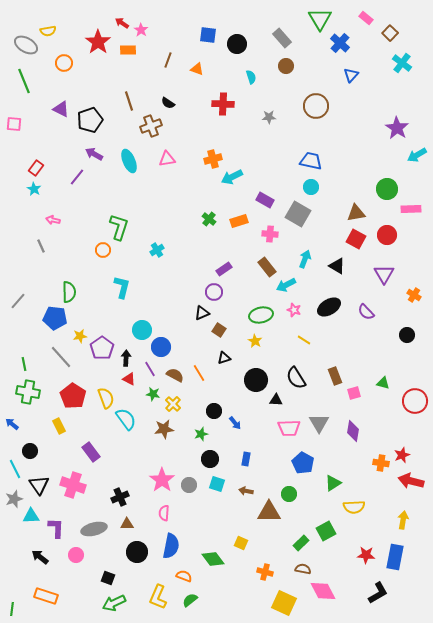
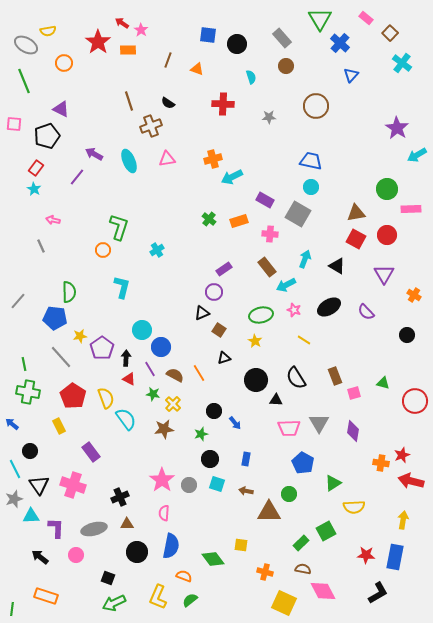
black pentagon at (90, 120): moved 43 px left, 16 px down
yellow square at (241, 543): moved 2 px down; rotated 16 degrees counterclockwise
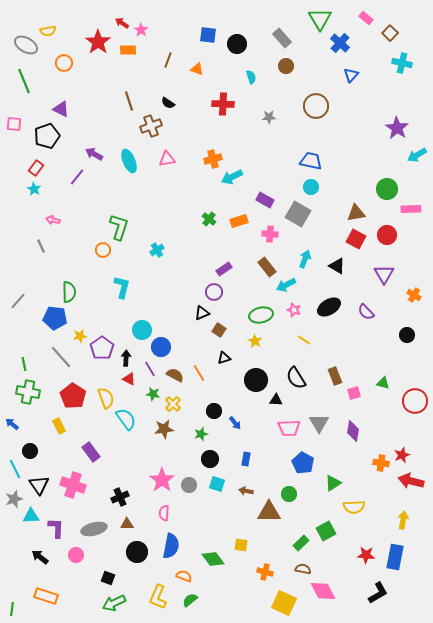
cyan cross at (402, 63): rotated 24 degrees counterclockwise
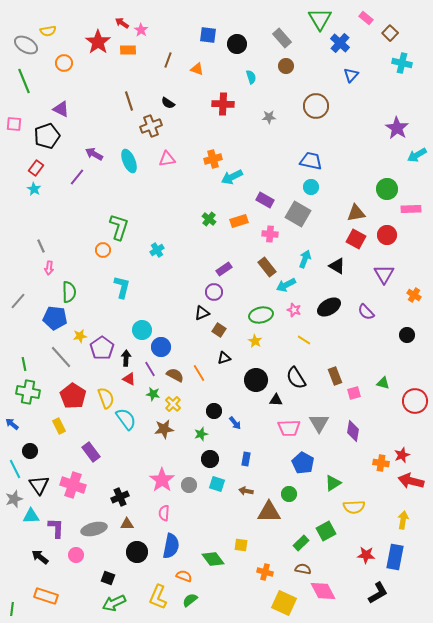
pink arrow at (53, 220): moved 4 px left, 48 px down; rotated 96 degrees counterclockwise
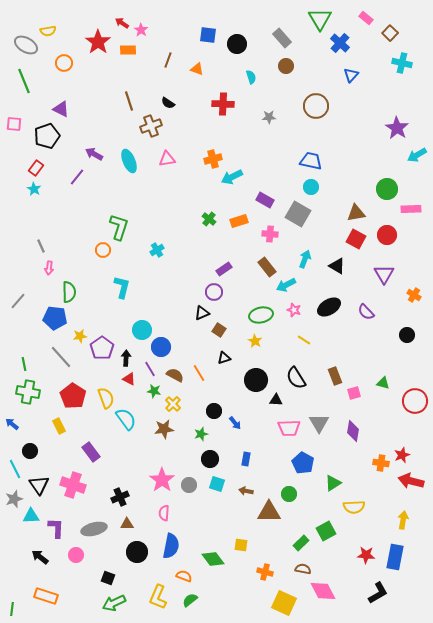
green star at (153, 394): moved 1 px right, 3 px up
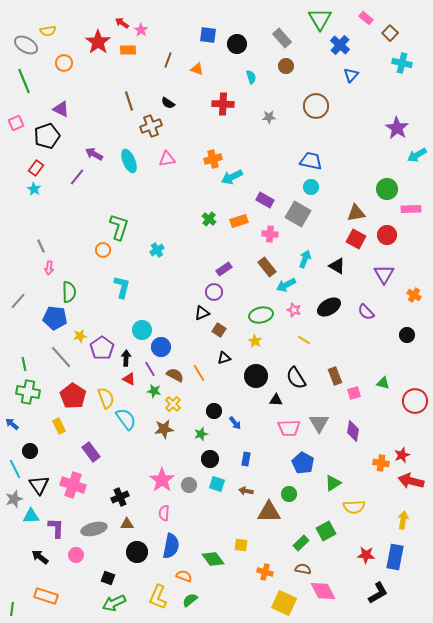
blue cross at (340, 43): moved 2 px down
pink square at (14, 124): moved 2 px right, 1 px up; rotated 28 degrees counterclockwise
black circle at (256, 380): moved 4 px up
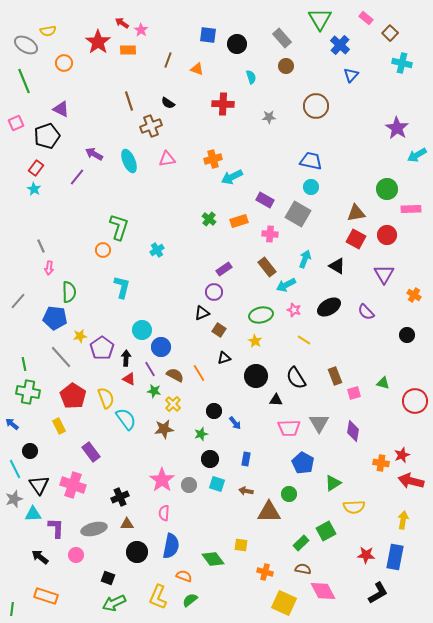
cyan triangle at (31, 516): moved 2 px right, 2 px up
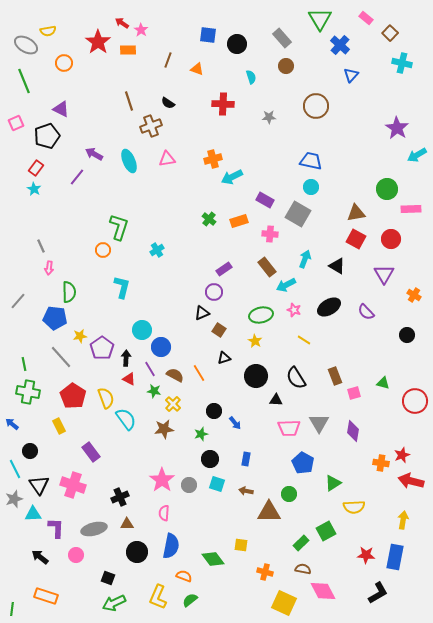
red circle at (387, 235): moved 4 px right, 4 px down
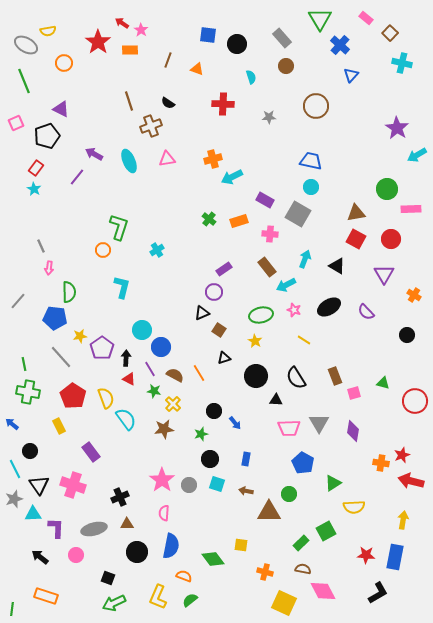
orange rectangle at (128, 50): moved 2 px right
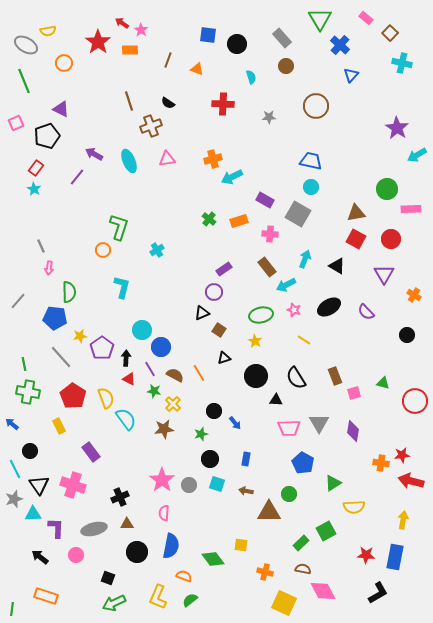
red star at (402, 455): rotated 14 degrees clockwise
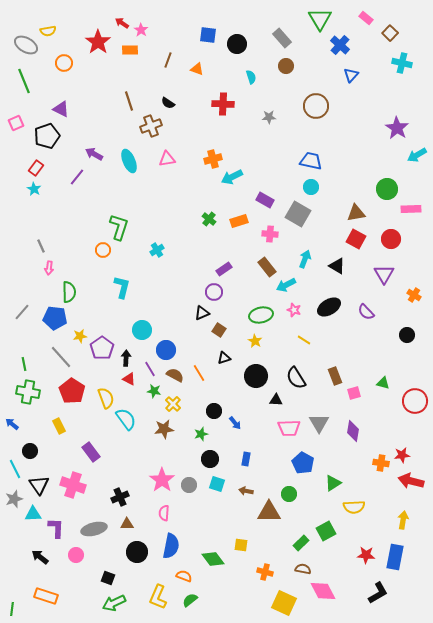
gray line at (18, 301): moved 4 px right, 11 px down
blue circle at (161, 347): moved 5 px right, 3 px down
red pentagon at (73, 396): moved 1 px left, 5 px up
